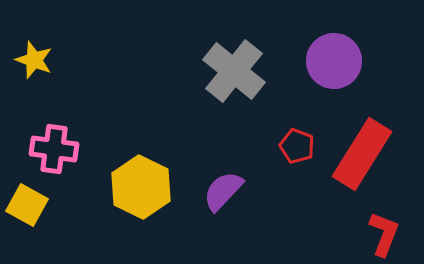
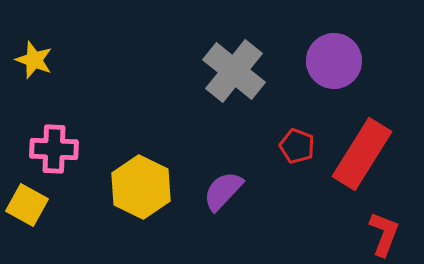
pink cross: rotated 6 degrees counterclockwise
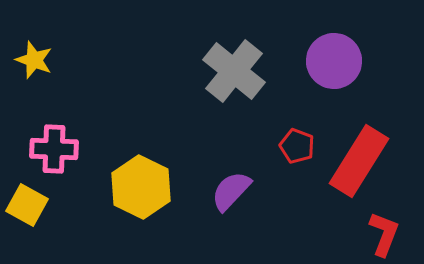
red rectangle: moved 3 px left, 7 px down
purple semicircle: moved 8 px right
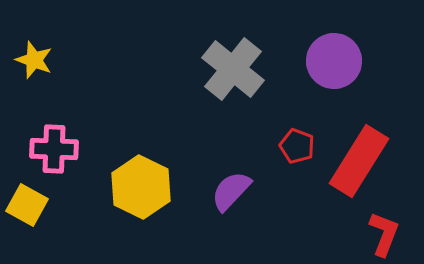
gray cross: moved 1 px left, 2 px up
